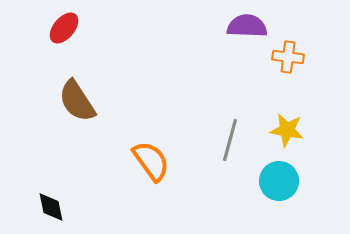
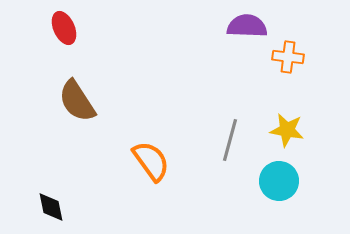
red ellipse: rotated 64 degrees counterclockwise
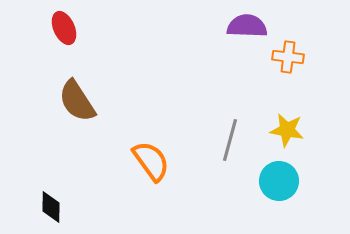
black diamond: rotated 12 degrees clockwise
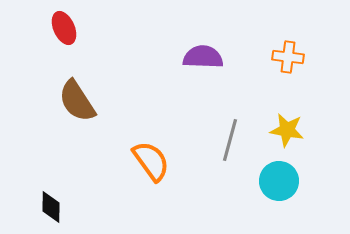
purple semicircle: moved 44 px left, 31 px down
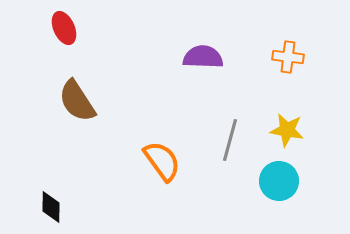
orange semicircle: moved 11 px right
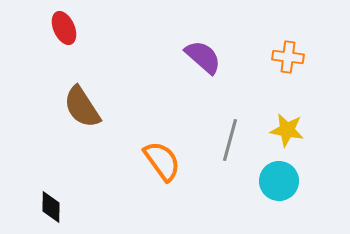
purple semicircle: rotated 39 degrees clockwise
brown semicircle: moved 5 px right, 6 px down
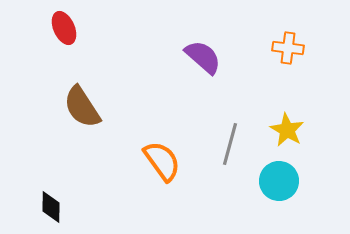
orange cross: moved 9 px up
yellow star: rotated 20 degrees clockwise
gray line: moved 4 px down
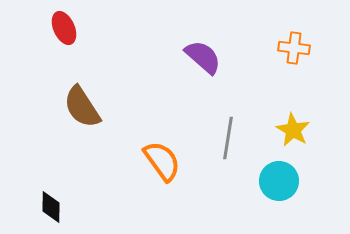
orange cross: moved 6 px right
yellow star: moved 6 px right
gray line: moved 2 px left, 6 px up; rotated 6 degrees counterclockwise
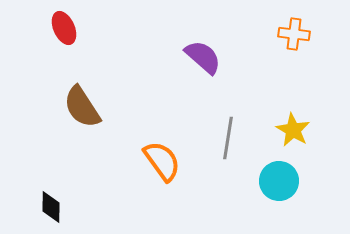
orange cross: moved 14 px up
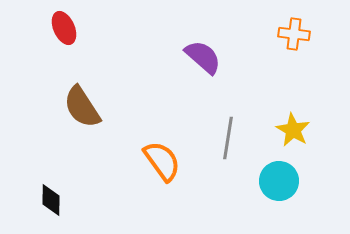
black diamond: moved 7 px up
